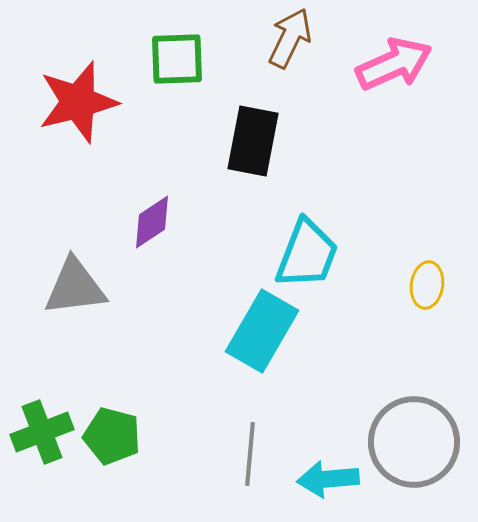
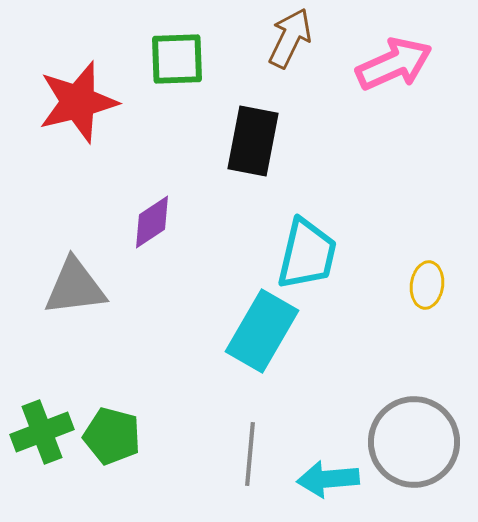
cyan trapezoid: rotated 8 degrees counterclockwise
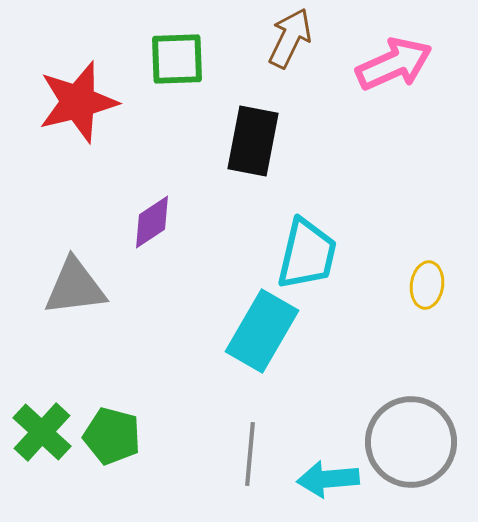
green cross: rotated 26 degrees counterclockwise
gray circle: moved 3 px left
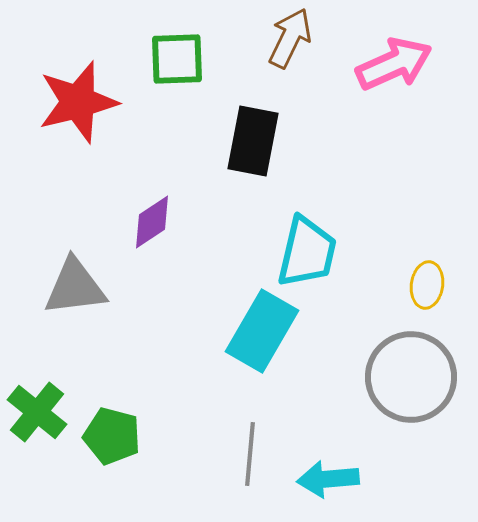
cyan trapezoid: moved 2 px up
green cross: moved 5 px left, 20 px up; rotated 4 degrees counterclockwise
gray circle: moved 65 px up
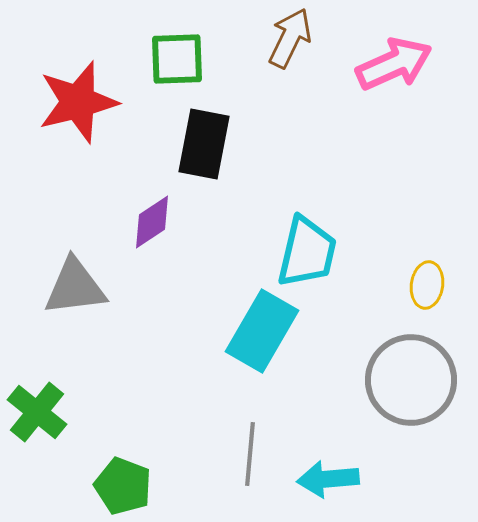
black rectangle: moved 49 px left, 3 px down
gray circle: moved 3 px down
green pentagon: moved 11 px right, 50 px down; rotated 6 degrees clockwise
